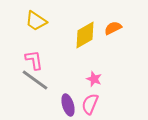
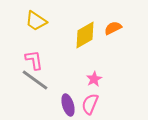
pink star: rotated 21 degrees clockwise
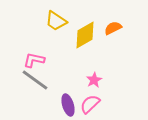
yellow trapezoid: moved 20 px right
pink L-shape: rotated 70 degrees counterclockwise
pink star: moved 1 px down
pink semicircle: rotated 25 degrees clockwise
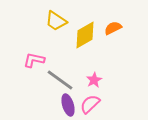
gray line: moved 25 px right
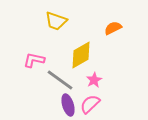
yellow trapezoid: rotated 15 degrees counterclockwise
yellow diamond: moved 4 px left, 20 px down
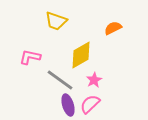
pink L-shape: moved 4 px left, 3 px up
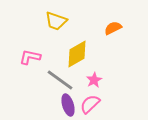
yellow diamond: moved 4 px left, 1 px up
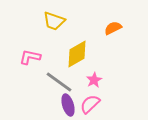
yellow trapezoid: moved 2 px left
gray line: moved 1 px left, 2 px down
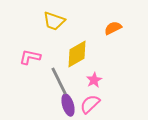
gray line: moved 1 px up; rotated 28 degrees clockwise
